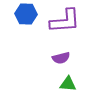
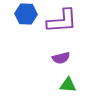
purple L-shape: moved 3 px left
green triangle: moved 1 px down
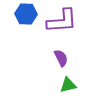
purple semicircle: rotated 102 degrees counterclockwise
green triangle: rotated 18 degrees counterclockwise
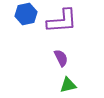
blue hexagon: rotated 15 degrees counterclockwise
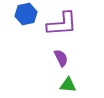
purple L-shape: moved 3 px down
green triangle: rotated 18 degrees clockwise
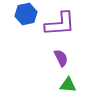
purple L-shape: moved 2 px left
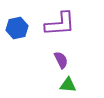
blue hexagon: moved 9 px left, 14 px down
purple semicircle: moved 2 px down
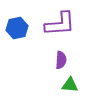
purple semicircle: rotated 30 degrees clockwise
green triangle: moved 2 px right
